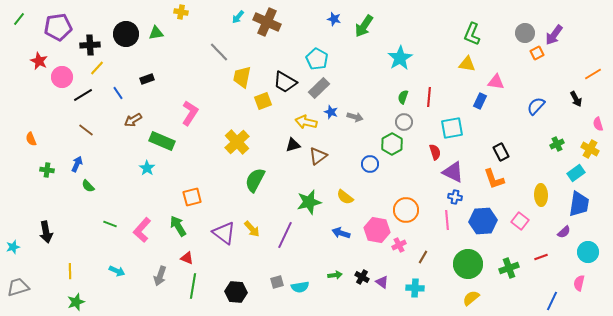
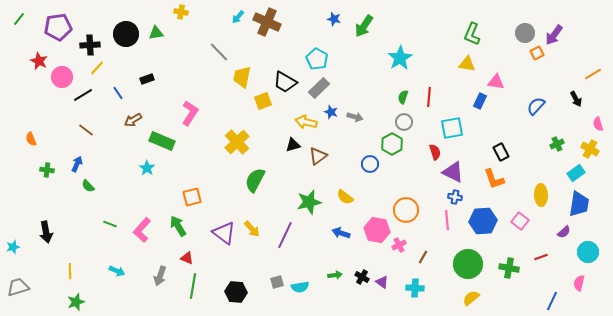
green cross at (509, 268): rotated 30 degrees clockwise
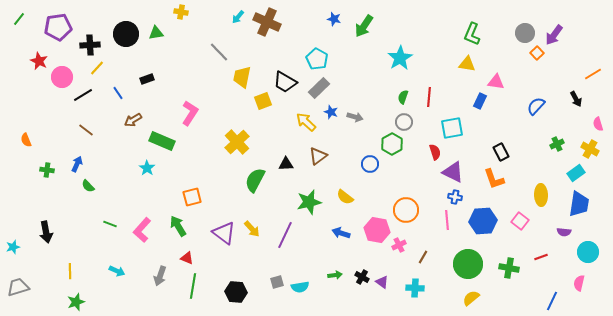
orange square at (537, 53): rotated 16 degrees counterclockwise
yellow arrow at (306, 122): rotated 30 degrees clockwise
orange semicircle at (31, 139): moved 5 px left, 1 px down
black triangle at (293, 145): moved 7 px left, 19 px down; rotated 14 degrees clockwise
purple semicircle at (564, 232): rotated 48 degrees clockwise
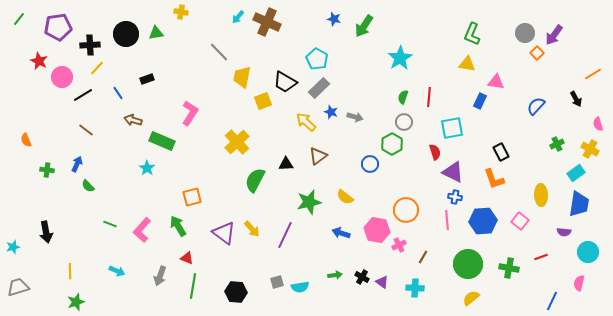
brown arrow at (133, 120): rotated 48 degrees clockwise
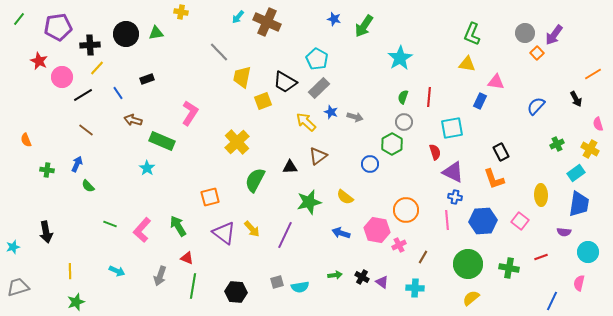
black triangle at (286, 164): moved 4 px right, 3 px down
orange square at (192, 197): moved 18 px right
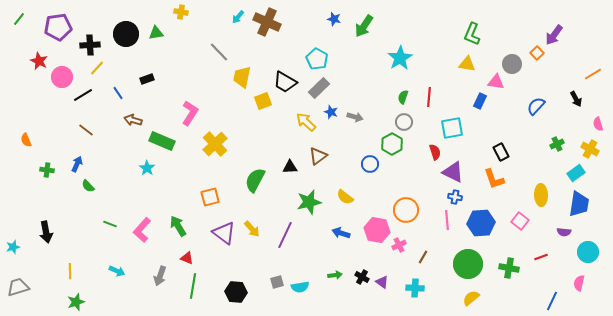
gray circle at (525, 33): moved 13 px left, 31 px down
yellow cross at (237, 142): moved 22 px left, 2 px down
blue hexagon at (483, 221): moved 2 px left, 2 px down
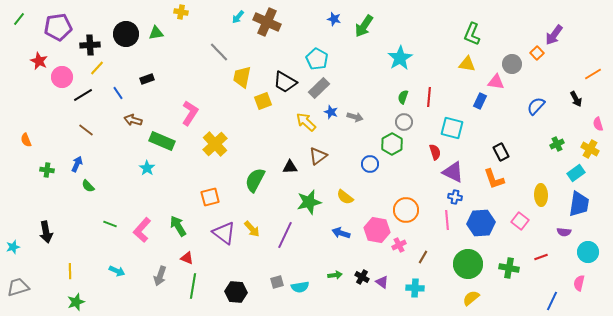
cyan square at (452, 128): rotated 25 degrees clockwise
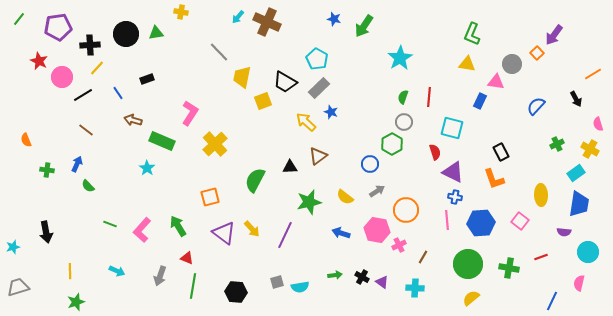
gray arrow at (355, 117): moved 22 px right, 74 px down; rotated 49 degrees counterclockwise
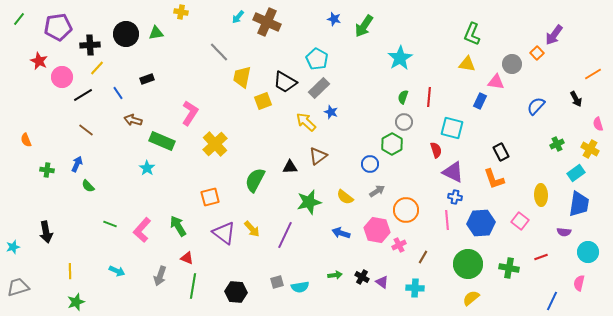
red semicircle at (435, 152): moved 1 px right, 2 px up
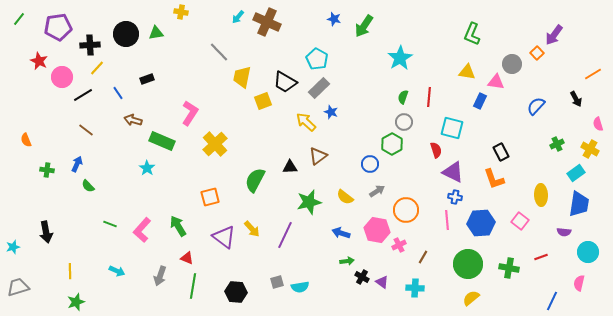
yellow triangle at (467, 64): moved 8 px down
purple triangle at (224, 233): moved 4 px down
green arrow at (335, 275): moved 12 px right, 14 px up
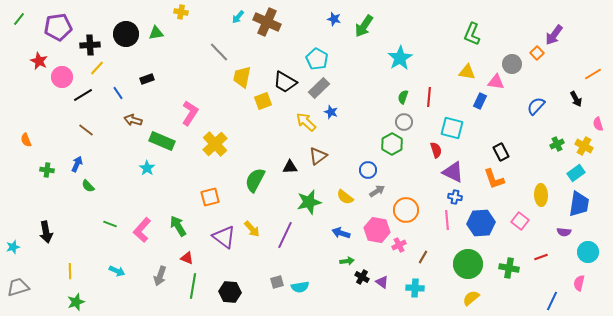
yellow cross at (590, 149): moved 6 px left, 3 px up
blue circle at (370, 164): moved 2 px left, 6 px down
black hexagon at (236, 292): moved 6 px left
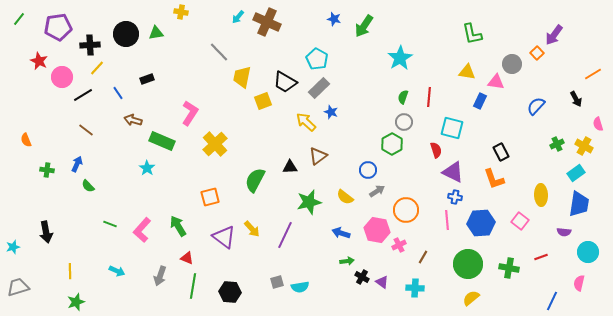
green L-shape at (472, 34): rotated 35 degrees counterclockwise
